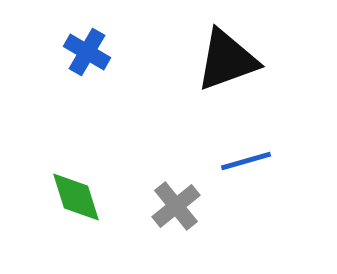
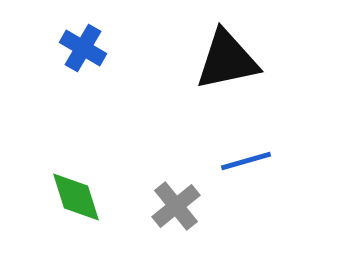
blue cross: moved 4 px left, 4 px up
black triangle: rotated 8 degrees clockwise
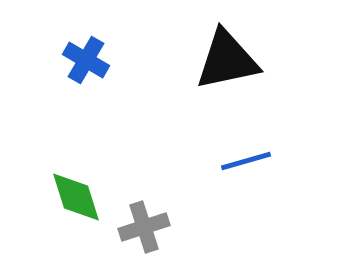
blue cross: moved 3 px right, 12 px down
gray cross: moved 32 px left, 21 px down; rotated 21 degrees clockwise
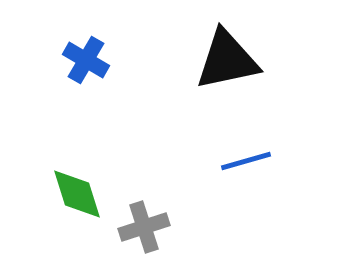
green diamond: moved 1 px right, 3 px up
